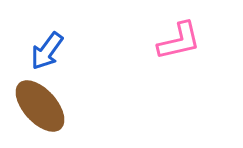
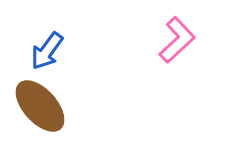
pink L-shape: moved 2 px left, 1 px up; rotated 30 degrees counterclockwise
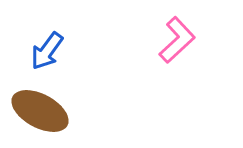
brown ellipse: moved 5 px down; rotated 20 degrees counterclockwise
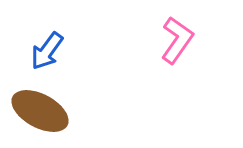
pink L-shape: rotated 12 degrees counterclockwise
